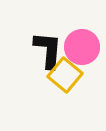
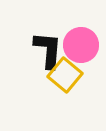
pink circle: moved 1 px left, 2 px up
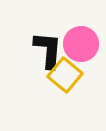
pink circle: moved 1 px up
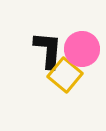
pink circle: moved 1 px right, 5 px down
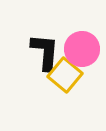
black L-shape: moved 3 px left, 2 px down
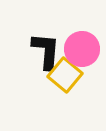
black L-shape: moved 1 px right, 1 px up
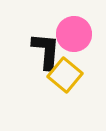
pink circle: moved 8 px left, 15 px up
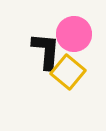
yellow square: moved 3 px right, 3 px up
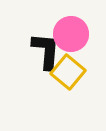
pink circle: moved 3 px left
